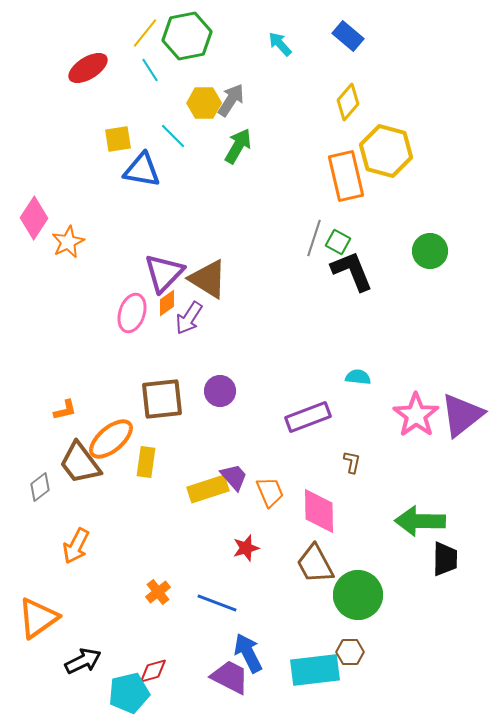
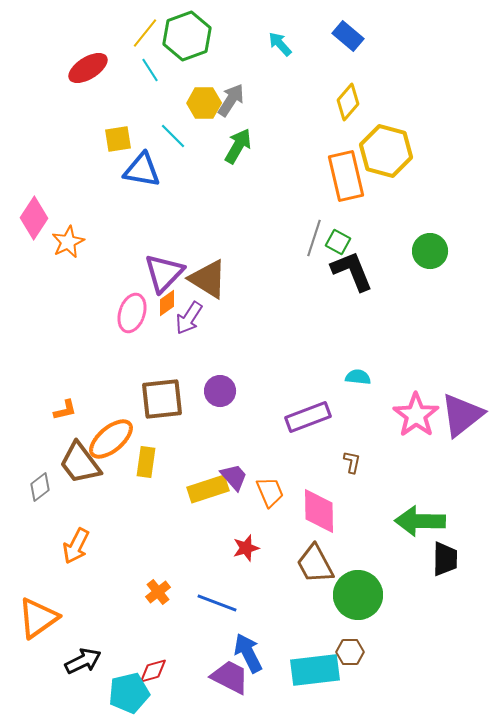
green hexagon at (187, 36): rotated 9 degrees counterclockwise
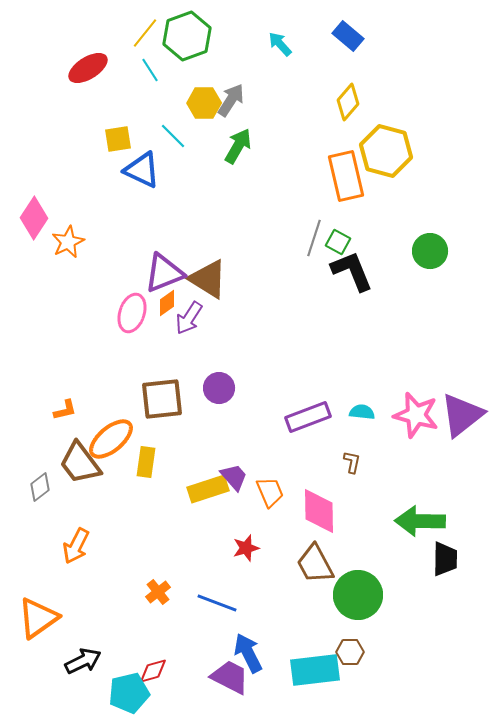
blue triangle at (142, 170): rotated 15 degrees clockwise
purple triangle at (164, 273): rotated 24 degrees clockwise
cyan semicircle at (358, 377): moved 4 px right, 35 px down
purple circle at (220, 391): moved 1 px left, 3 px up
pink star at (416, 415): rotated 21 degrees counterclockwise
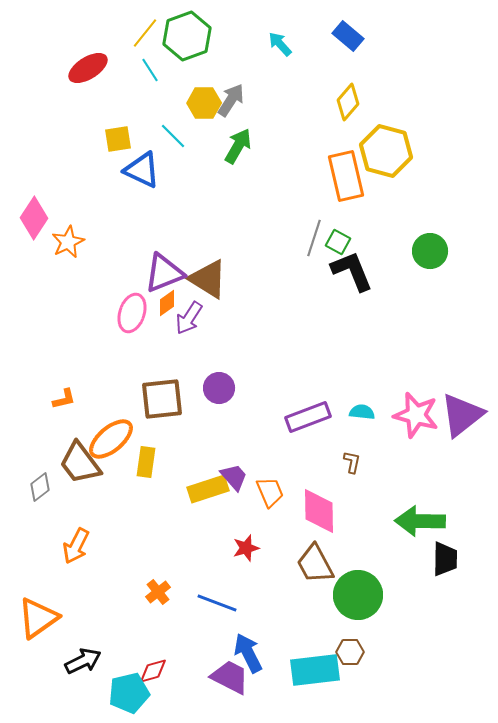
orange L-shape at (65, 410): moved 1 px left, 11 px up
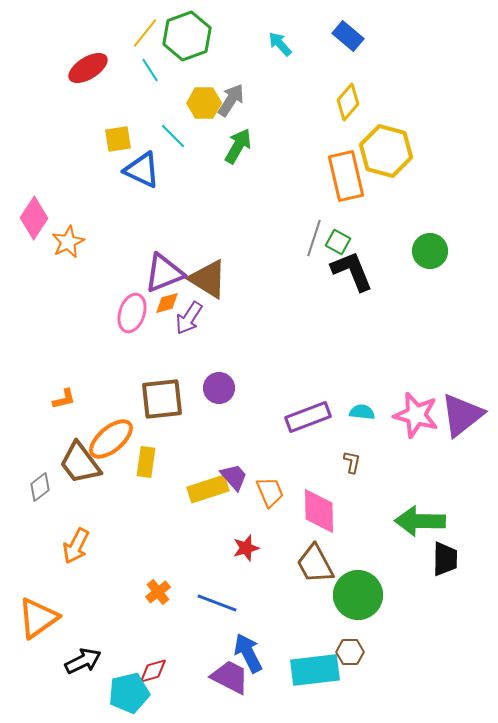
orange diamond at (167, 303): rotated 20 degrees clockwise
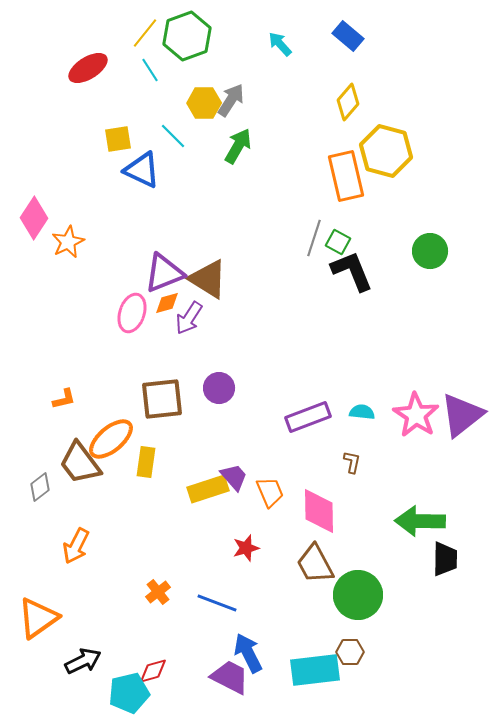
pink star at (416, 415): rotated 18 degrees clockwise
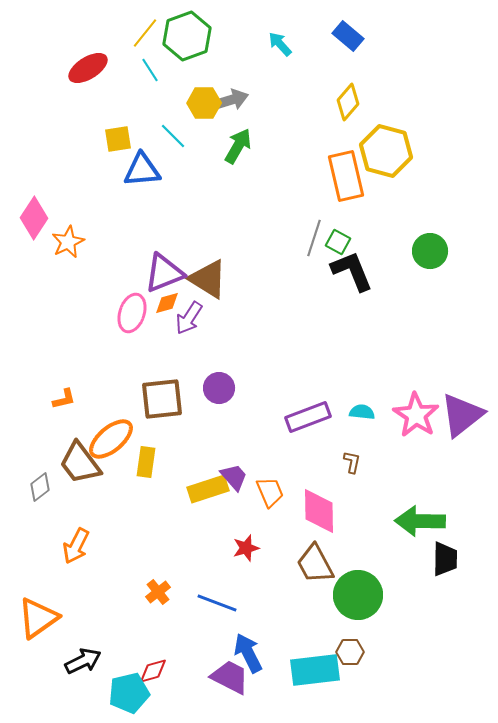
gray arrow at (231, 100): rotated 40 degrees clockwise
blue triangle at (142, 170): rotated 30 degrees counterclockwise
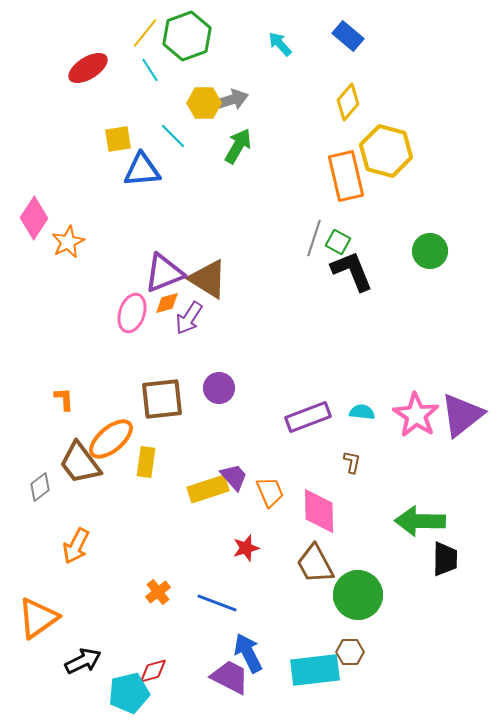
orange L-shape at (64, 399): rotated 80 degrees counterclockwise
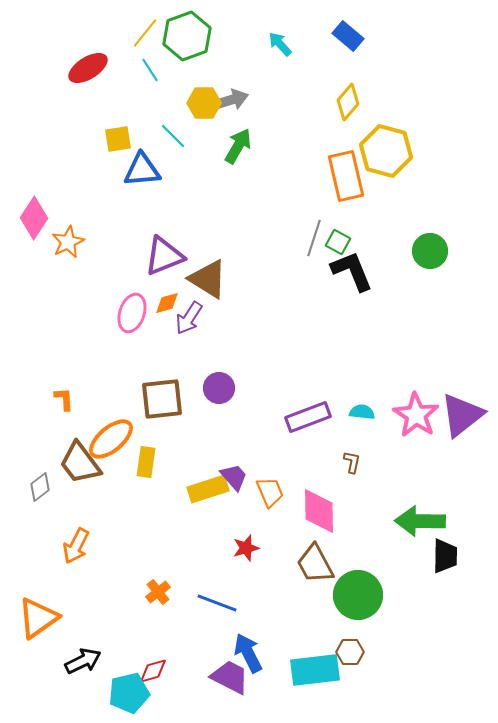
purple triangle at (164, 273): moved 17 px up
black trapezoid at (445, 559): moved 3 px up
